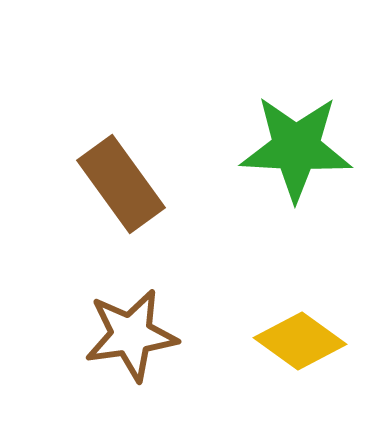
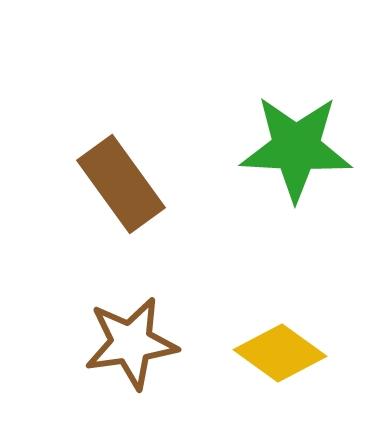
brown star: moved 8 px down
yellow diamond: moved 20 px left, 12 px down
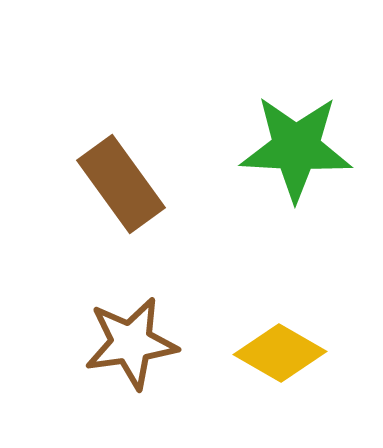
yellow diamond: rotated 6 degrees counterclockwise
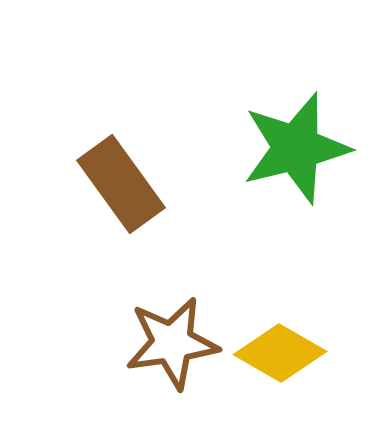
green star: rotated 17 degrees counterclockwise
brown star: moved 41 px right
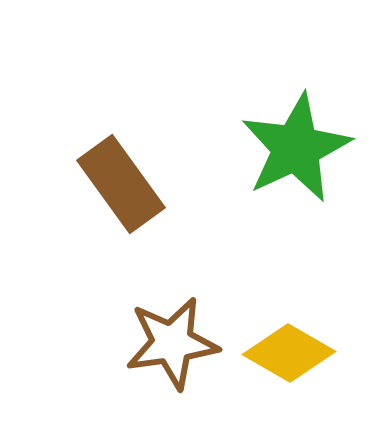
green star: rotated 11 degrees counterclockwise
yellow diamond: moved 9 px right
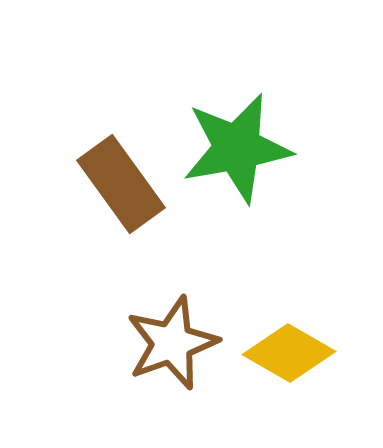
green star: moved 59 px left; rotated 15 degrees clockwise
brown star: rotated 12 degrees counterclockwise
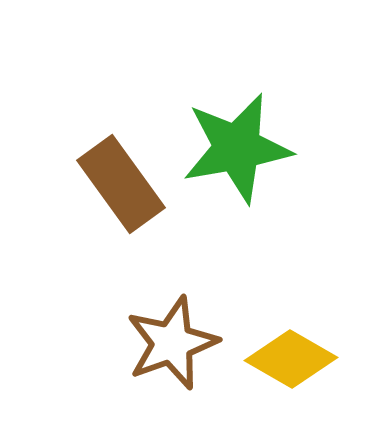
yellow diamond: moved 2 px right, 6 px down
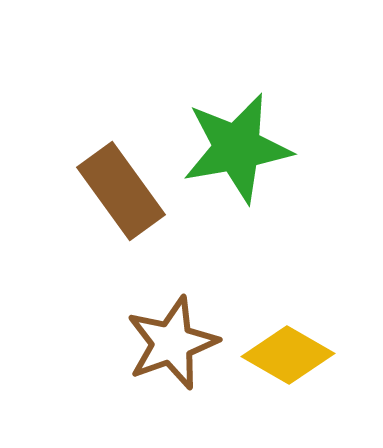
brown rectangle: moved 7 px down
yellow diamond: moved 3 px left, 4 px up
